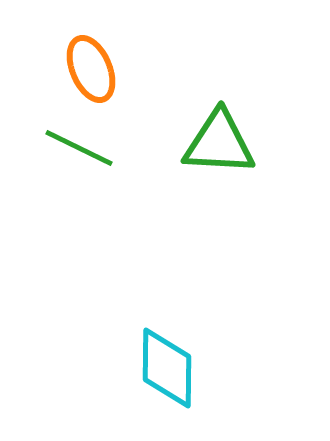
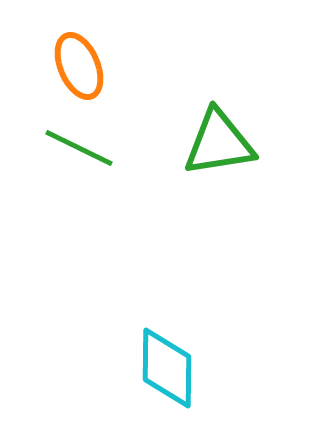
orange ellipse: moved 12 px left, 3 px up
green triangle: rotated 12 degrees counterclockwise
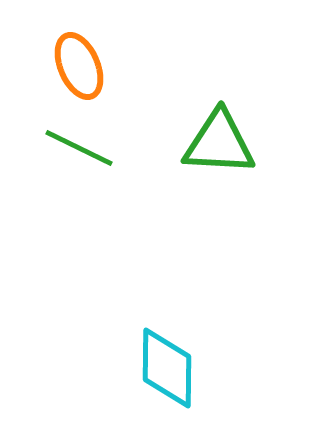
green triangle: rotated 12 degrees clockwise
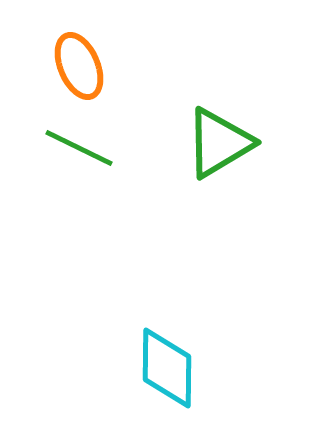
green triangle: rotated 34 degrees counterclockwise
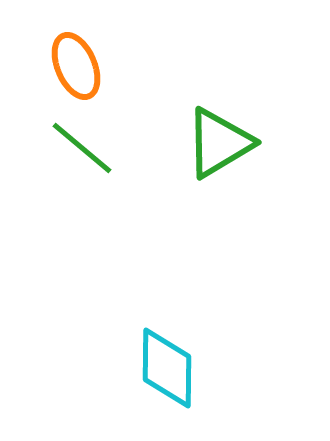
orange ellipse: moved 3 px left
green line: moved 3 px right; rotated 14 degrees clockwise
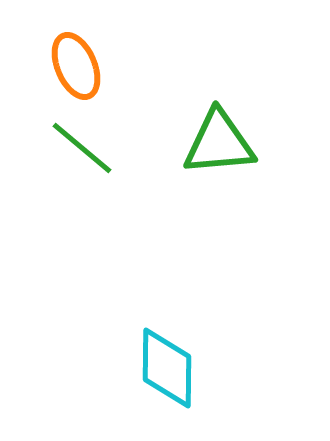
green triangle: rotated 26 degrees clockwise
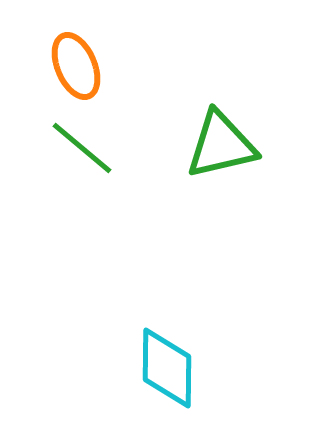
green triangle: moved 2 px right, 2 px down; rotated 8 degrees counterclockwise
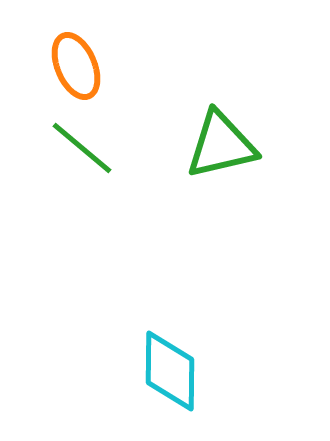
cyan diamond: moved 3 px right, 3 px down
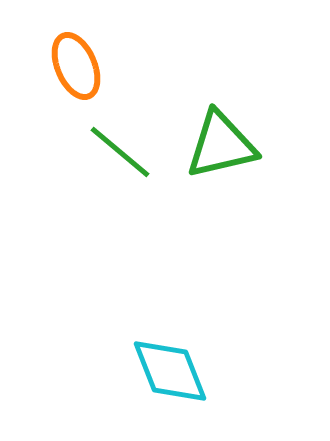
green line: moved 38 px right, 4 px down
cyan diamond: rotated 22 degrees counterclockwise
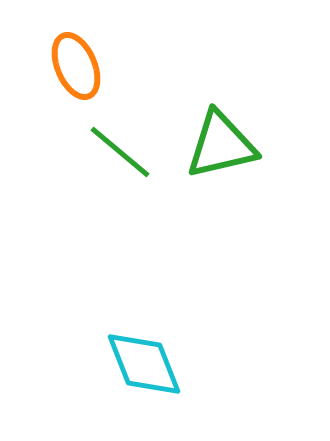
cyan diamond: moved 26 px left, 7 px up
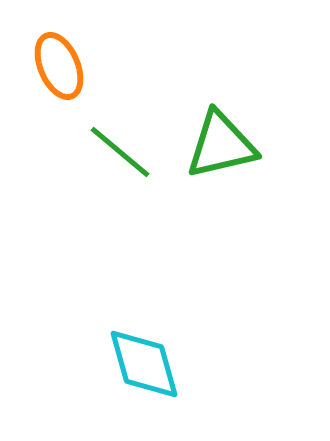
orange ellipse: moved 17 px left
cyan diamond: rotated 6 degrees clockwise
